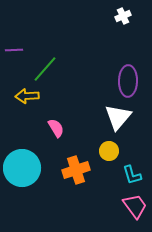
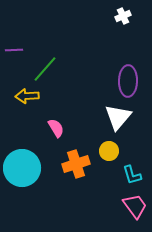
orange cross: moved 6 px up
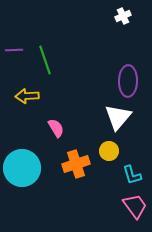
green line: moved 9 px up; rotated 60 degrees counterclockwise
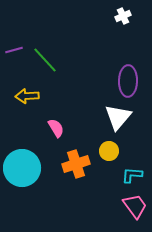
purple line: rotated 12 degrees counterclockwise
green line: rotated 24 degrees counterclockwise
cyan L-shape: rotated 110 degrees clockwise
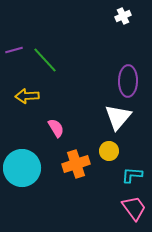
pink trapezoid: moved 1 px left, 2 px down
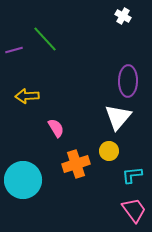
white cross: rotated 35 degrees counterclockwise
green line: moved 21 px up
cyan circle: moved 1 px right, 12 px down
cyan L-shape: rotated 10 degrees counterclockwise
pink trapezoid: moved 2 px down
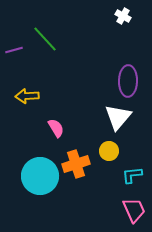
cyan circle: moved 17 px right, 4 px up
pink trapezoid: rotated 12 degrees clockwise
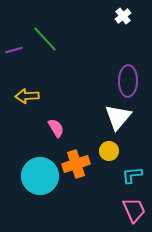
white cross: rotated 21 degrees clockwise
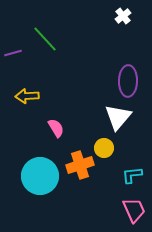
purple line: moved 1 px left, 3 px down
yellow circle: moved 5 px left, 3 px up
orange cross: moved 4 px right, 1 px down
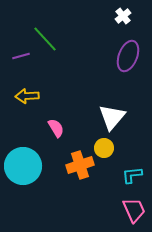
purple line: moved 8 px right, 3 px down
purple ellipse: moved 25 px up; rotated 20 degrees clockwise
white triangle: moved 6 px left
cyan circle: moved 17 px left, 10 px up
